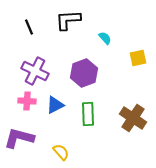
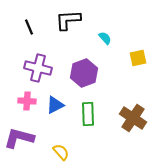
purple cross: moved 3 px right, 3 px up; rotated 12 degrees counterclockwise
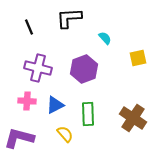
black L-shape: moved 1 px right, 2 px up
purple hexagon: moved 4 px up
yellow semicircle: moved 4 px right, 18 px up
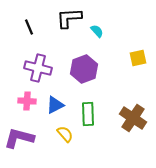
cyan semicircle: moved 8 px left, 7 px up
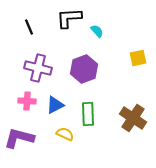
yellow semicircle: rotated 24 degrees counterclockwise
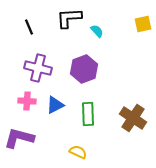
yellow square: moved 5 px right, 34 px up
yellow semicircle: moved 13 px right, 18 px down
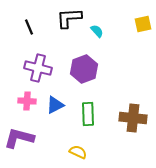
brown cross: rotated 28 degrees counterclockwise
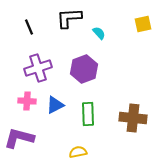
cyan semicircle: moved 2 px right, 2 px down
purple cross: rotated 32 degrees counterclockwise
yellow semicircle: rotated 36 degrees counterclockwise
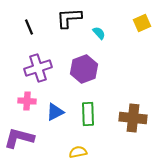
yellow square: moved 1 px left, 1 px up; rotated 12 degrees counterclockwise
blue triangle: moved 7 px down
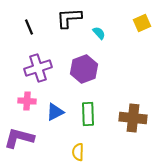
yellow semicircle: rotated 78 degrees counterclockwise
